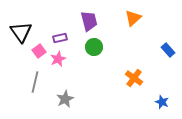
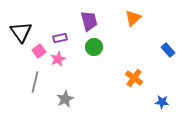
blue star: rotated 16 degrees counterclockwise
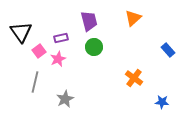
purple rectangle: moved 1 px right
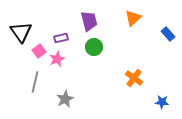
blue rectangle: moved 16 px up
pink star: moved 1 px left
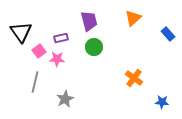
pink star: rotated 28 degrees clockwise
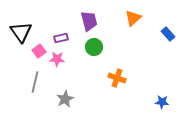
orange cross: moved 17 px left; rotated 18 degrees counterclockwise
